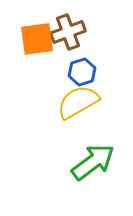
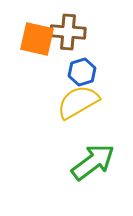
brown cross: rotated 24 degrees clockwise
orange square: rotated 21 degrees clockwise
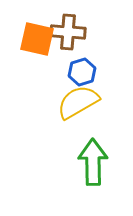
green arrow: rotated 54 degrees counterclockwise
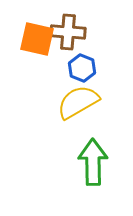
blue hexagon: moved 4 px up; rotated 20 degrees counterclockwise
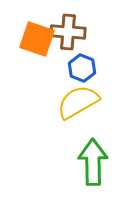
orange square: rotated 6 degrees clockwise
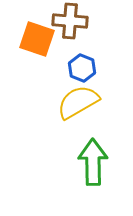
brown cross: moved 2 px right, 11 px up
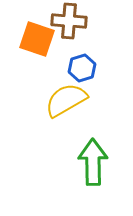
brown cross: moved 1 px left
blue hexagon: rotated 20 degrees clockwise
yellow semicircle: moved 12 px left, 2 px up
